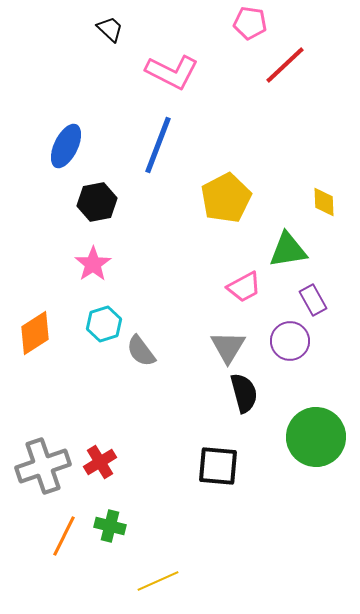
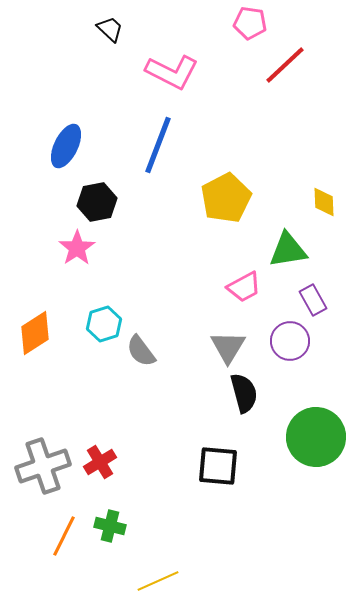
pink star: moved 16 px left, 16 px up
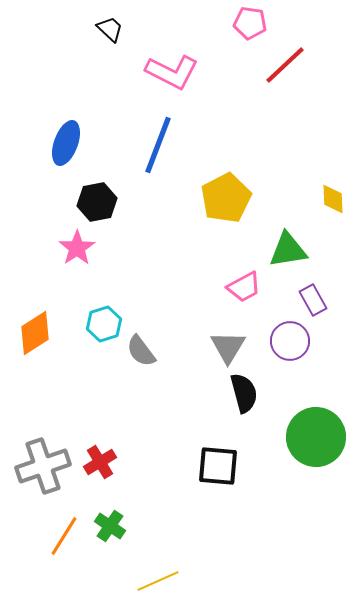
blue ellipse: moved 3 px up; rotated 6 degrees counterclockwise
yellow diamond: moved 9 px right, 3 px up
green cross: rotated 20 degrees clockwise
orange line: rotated 6 degrees clockwise
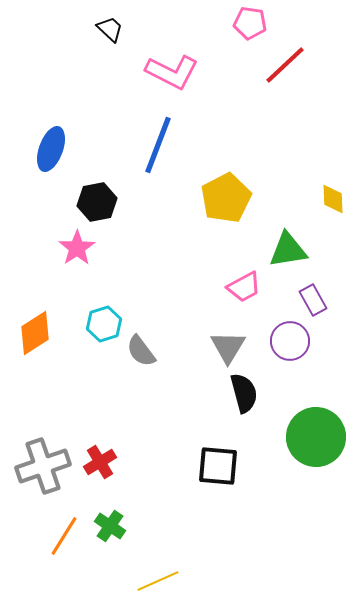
blue ellipse: moved 15 px left, 6 px down
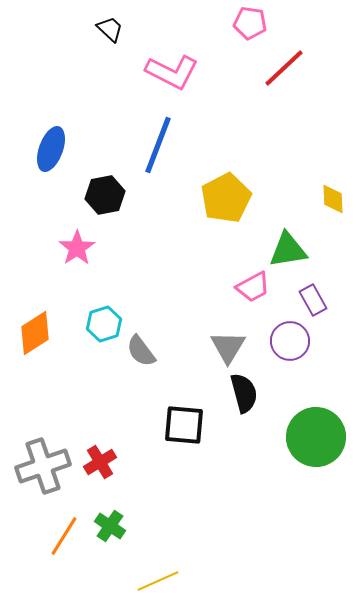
red line: moved 1 px left, 3 px down
black hexagon: moved 8 px right, 7 px up
pink trapezoid: moved 9 px right
black square: moved 34 px left, 41 px up
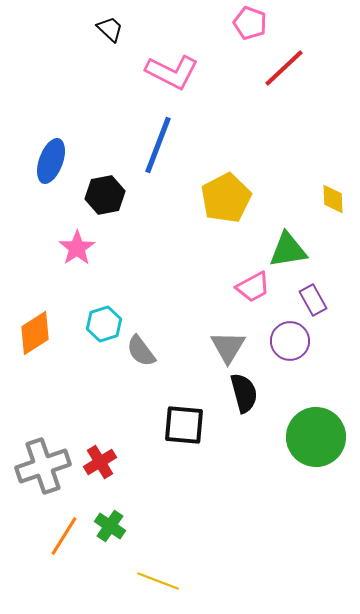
pink pentagon: rotated 12 degrees clockwise
blue ellipse: moved 12 px down
yellow line: rotated 45 degrees clockwise
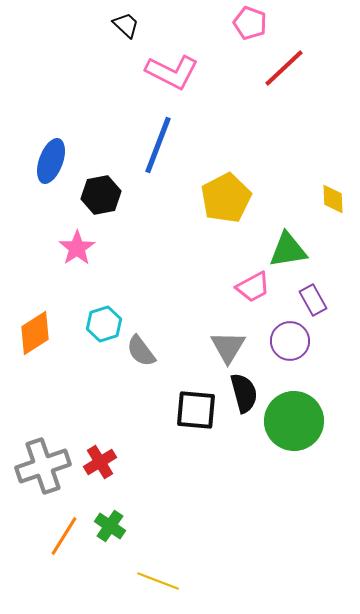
black trapezoid: moved 16 px right, 4 px up
black hexagon: moved 4 px left
black square: moved 12 px right, 15 px up
green circle: moved 22 px left, 16 px up
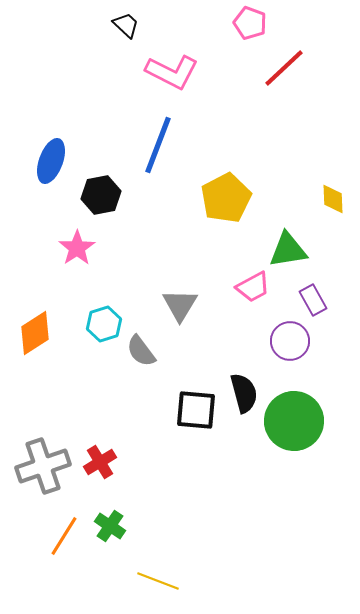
gray triangle: moved 48 px left, 42 px up
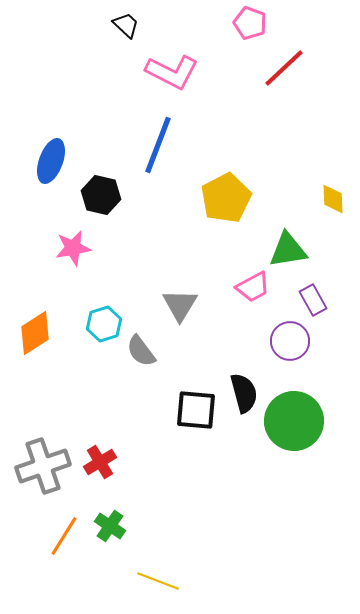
black hexagon: rotated 24 degrees clockwise
pink star: moved 4 px left; rotated 24 degrees clockwise
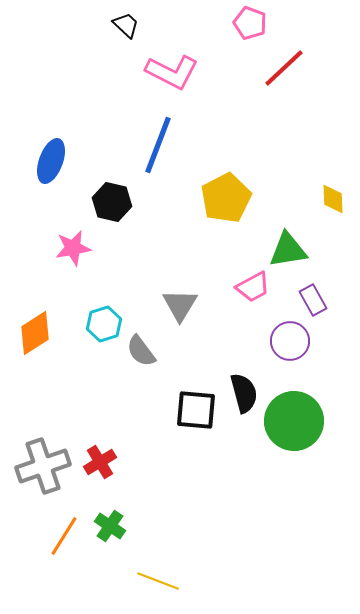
black hexagon: moved 11 px right, 7 px down
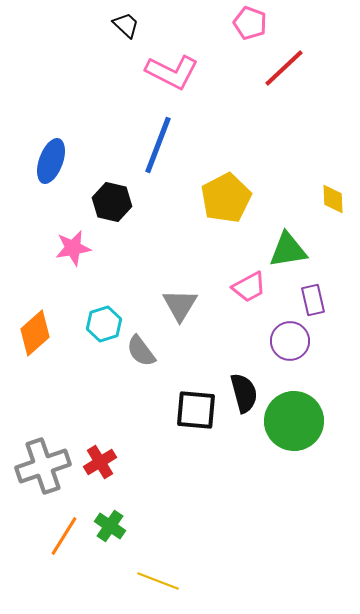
pink trapezoid: moved 4 px left
purple rectangle: rotated 16 degrees clockwise
orange diamond: rotated 9 degrees counterclockwise
